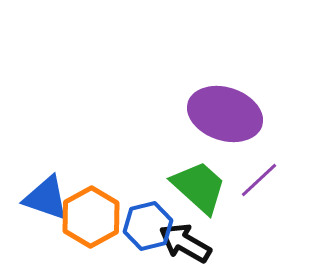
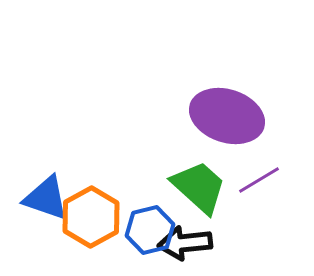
purple ellipse: moved 2 px right, 2 px down
purple line: rotated 12 degrees clockwise
blue hexagon: moved 2 px right, 4 px down
black arrow: rotated 36 degrees counterclockwise
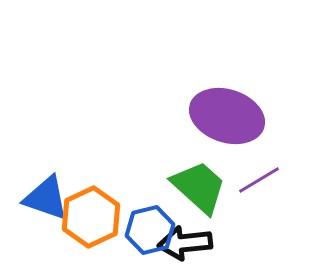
orange hexagon: rotated 4 degrees clockwise
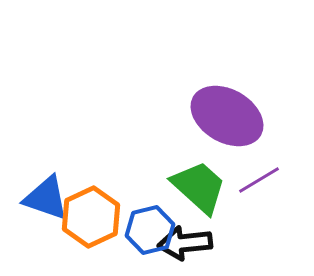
purple ellipse: rotated 12 degrees clockwise
